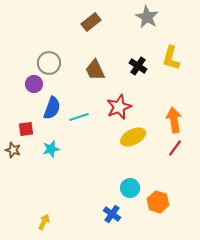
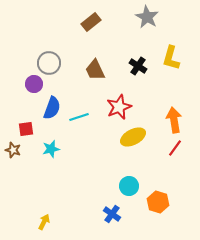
cyan circle: moved 1 px left, 2 px up
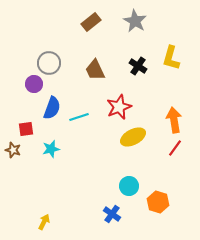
gray star: moved 12 px left, 4 px down
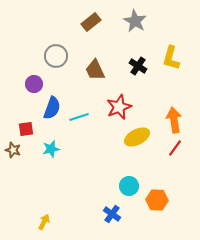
gray circle: moved 7 px right, 7 px up
yellow ellipse: moved 4 px right
orange hexagon: moved 1 px left, 2 px up; rotated 15 degrees counterclockwise
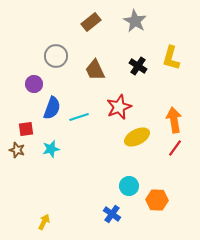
brown star: moved 4 px right
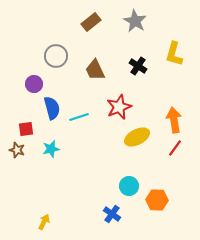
yellow L-shape: moved 3 px right, 4 px up
blue semicircle: rotated 35 degrees counterclockwise
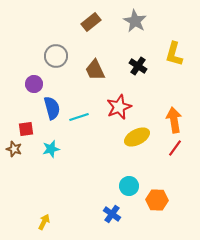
brown star: moved 3 px left, 1 px up
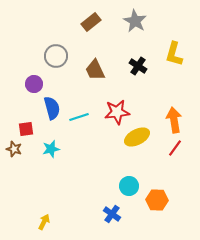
red star: moved 2 px left, 5 px down; rotated 15 degrees clockwise
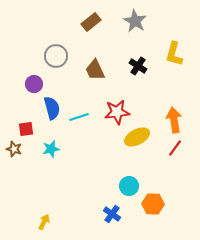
orange hexagon: moved 4 px left, 4 px down
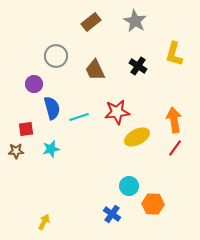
brown star: moved 2 px right, 2 px down; rotated 21 degrees counterclockwise
